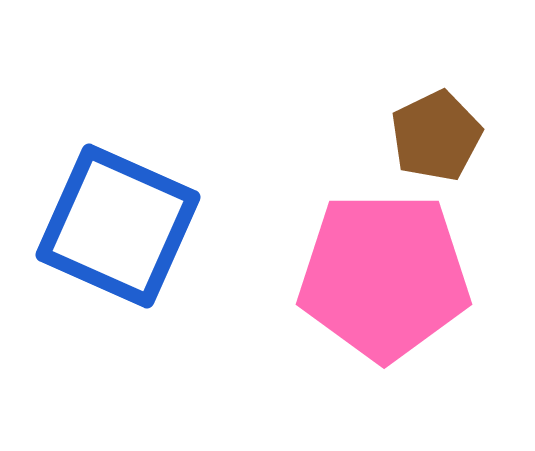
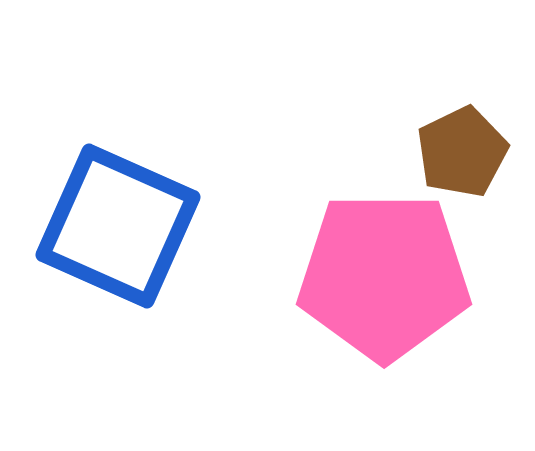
brown pentagon: moved 26 px right, 16 px down
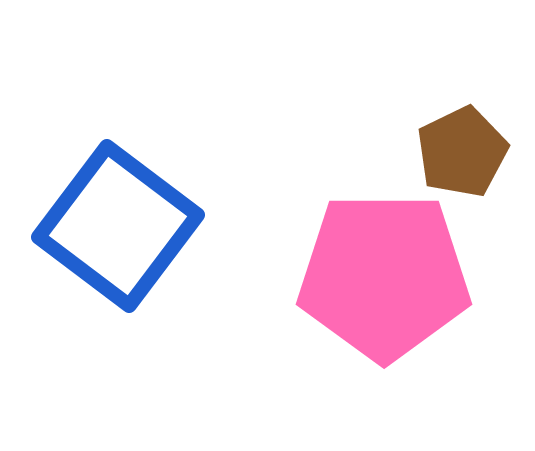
blue square: rotated 13 degrees clockwise
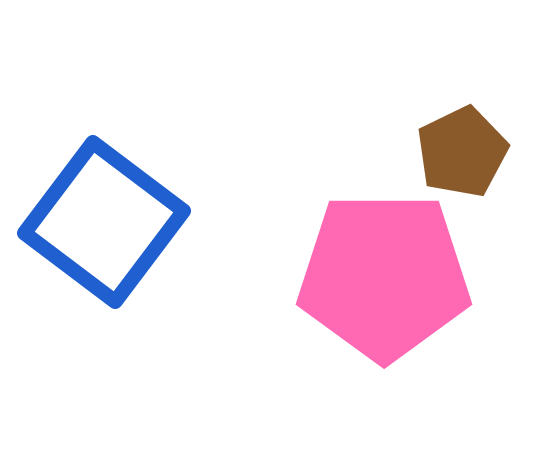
blue square: moved 14 px left, 4 px up
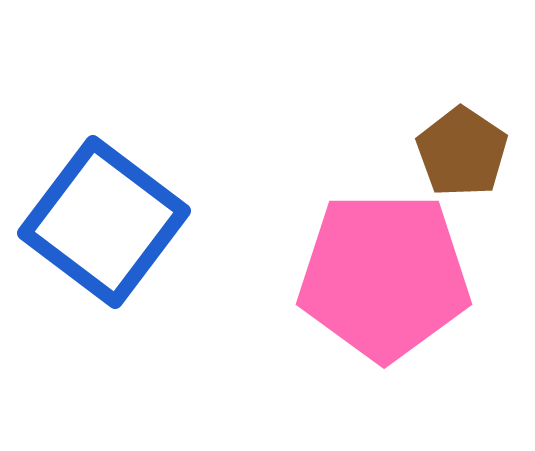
brown pentagon: rotated 12 degrees counterclockwise
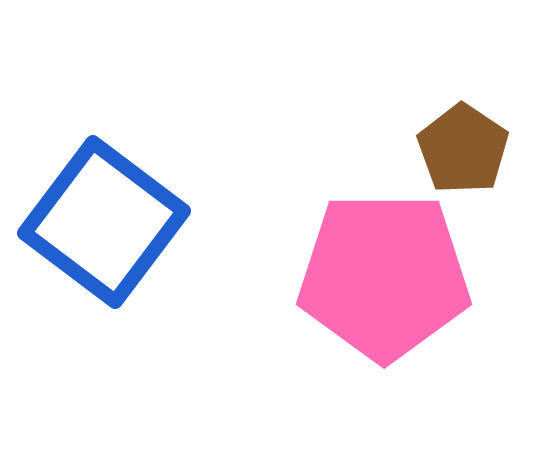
brown pentagon: moved 1 px right, 3 px up
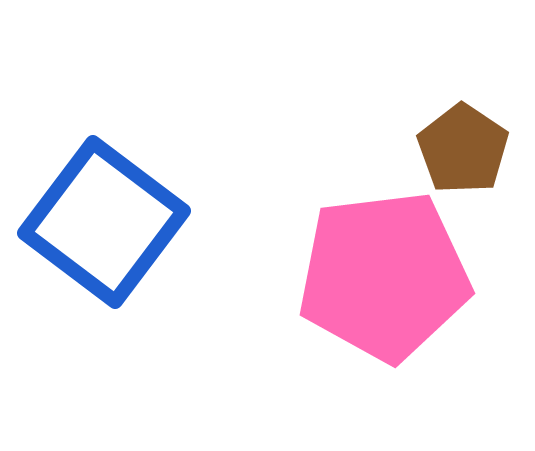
pink pentagon: rotated 7 degrees counterclockwise
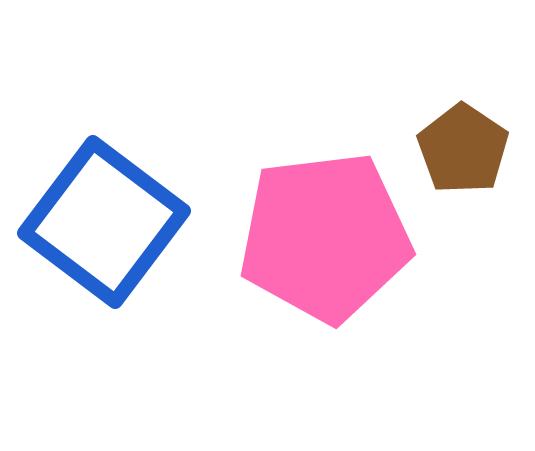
pink pentagon: moved 59 px left, 39 px up
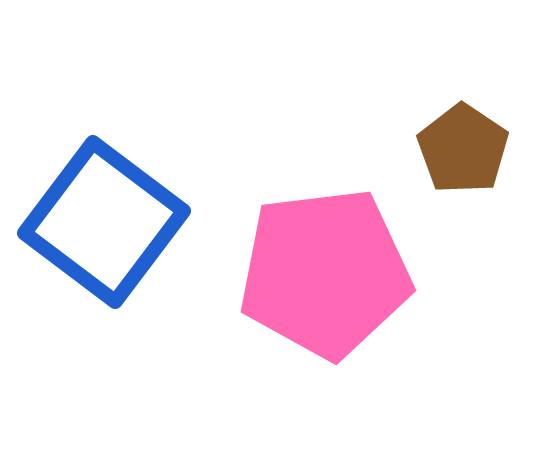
pink pentagon: moved 36 px down
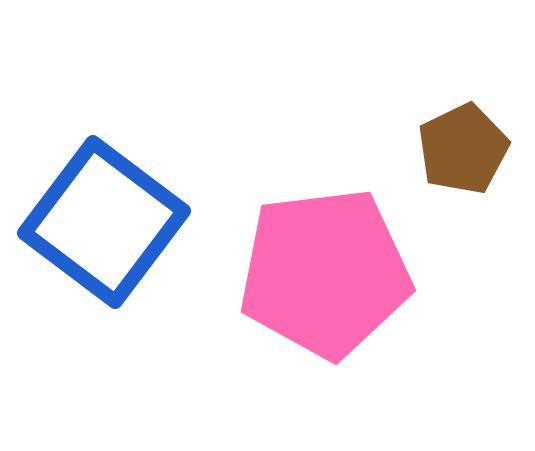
brown pentagon: rotated 12 degrees clockwise
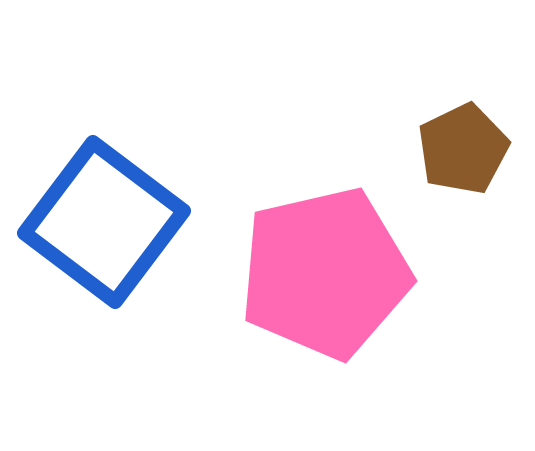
pink pentagon: rotated 6 degrees counterclockwise
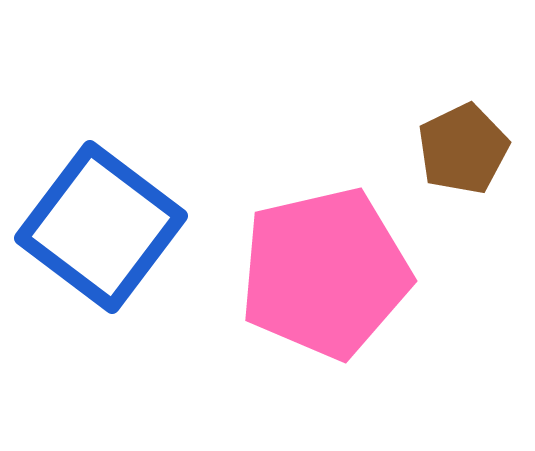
blue square: moved 3 px left, 5 px down
